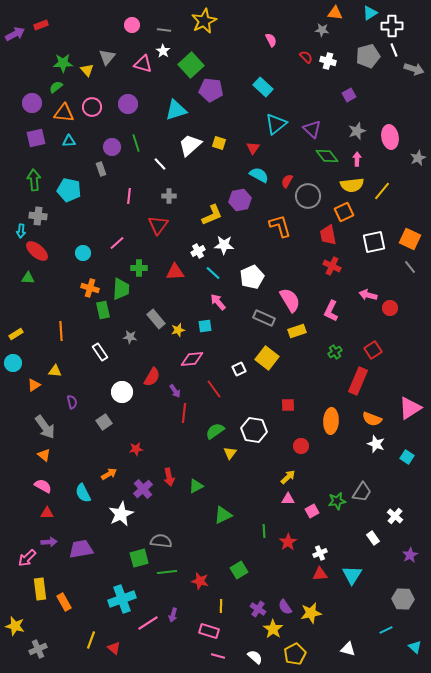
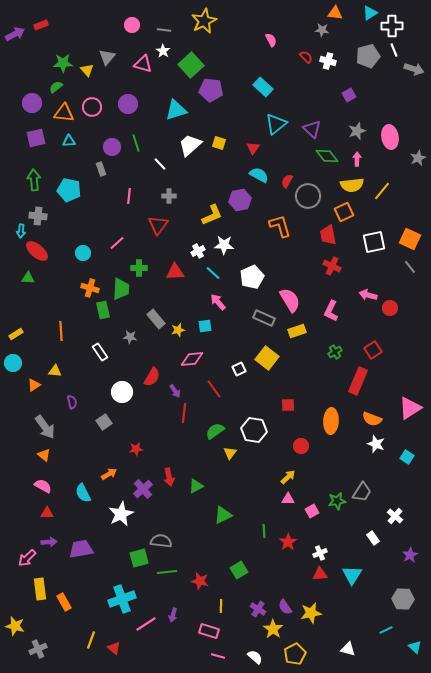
pink line at (148, 623): moved 2 px left, 1 px down
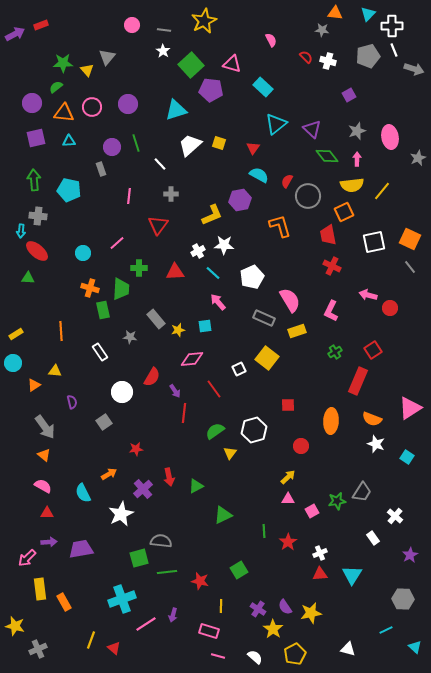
cyan triangle at (370, 13): moved 2 px left, 1 px down; rotated 14 degrees counterclockwise
pink triangle at (143, 64): moved 89 px right
gray cross at (169, 196): moved 2 px right, 2 px up
white hexagon at (254, 430): rotated 25 degrees counterclockwise
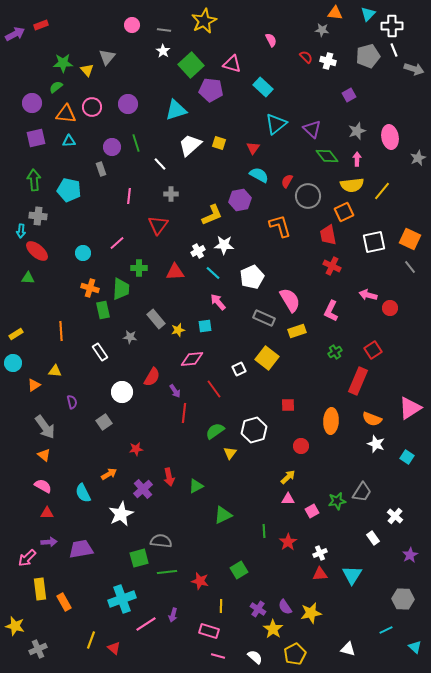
orange triangle at (64, 113): moved 2 px right, 1 px down
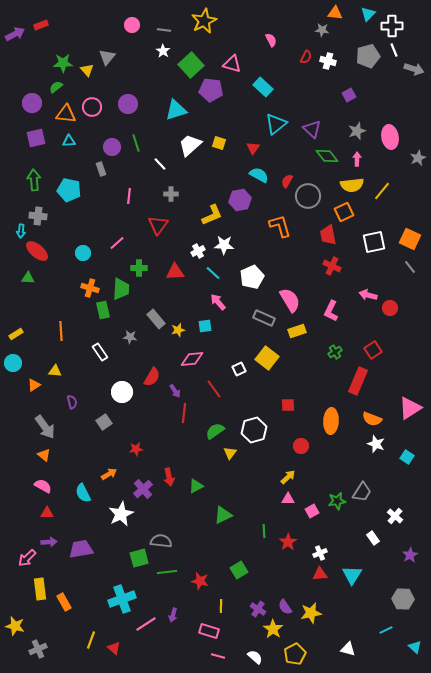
red semicircle at (306, 57): rotated 72 degrees clockwise
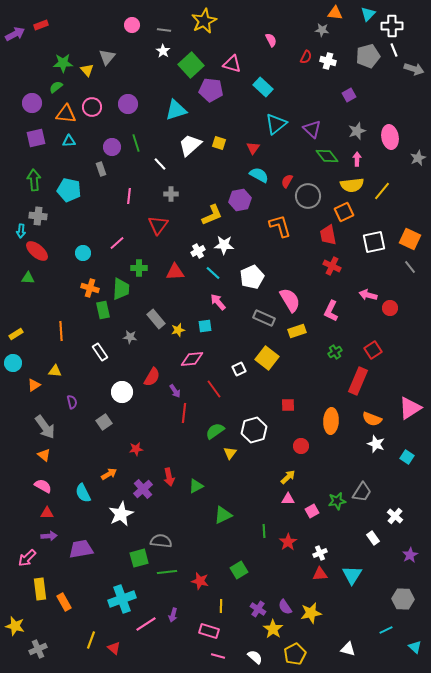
purple arrow at (49, 542): moved 6 px up
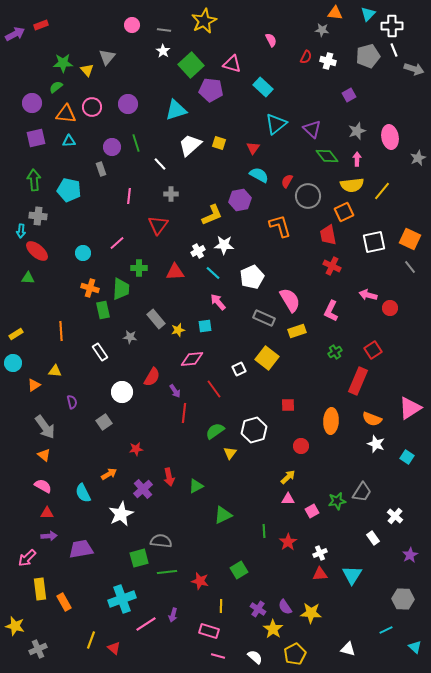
yellow star at (311, 613): rotated 15 degrees clockwise
